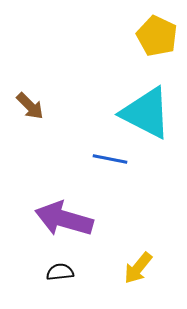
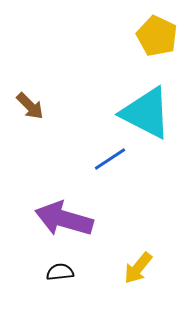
blue line: rotated 44 degrees counterclockwise
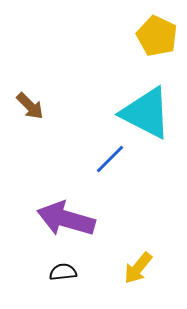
blue line: rotated 12 degrees counterclockwise
purple arrow: moved 2 px right
black semicircle: moved 3 px right
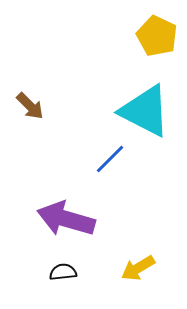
cyan triangle: moved 1 px left, 2 px up
yellow arrow: rotated 20 degrees clockwise
